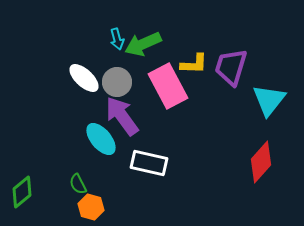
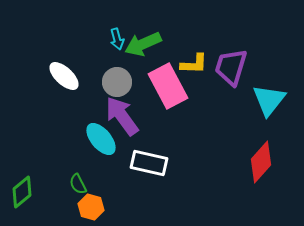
white ellipse: moved 20 px left, 2 px up
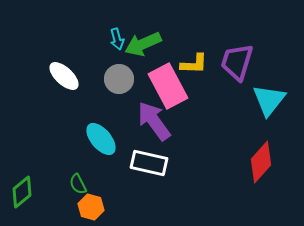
purple trapezoid: moved 6 px right, 5 px up
gray circle: moved 2 px right, 3 px up
purple arrow: moved 32 px right, 5 px down
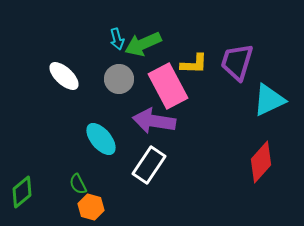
cyan triangle: rotated 27 degrees clockwise
purple arrow: rotated 45 degrees counterclockwise
white rectangle: moved 2 px down; rotated 69 degrees counterclockwise
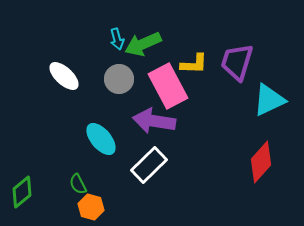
white rectangle: rotated 12 degrees clockwise
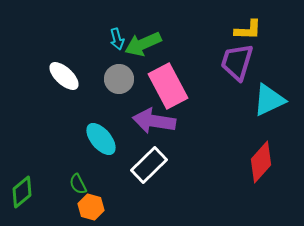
yellow L-shape: moved 54 px right, 34 px up
